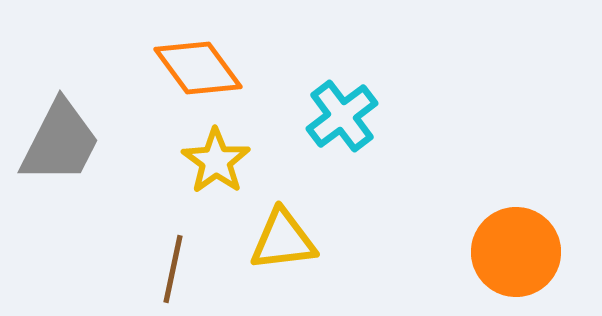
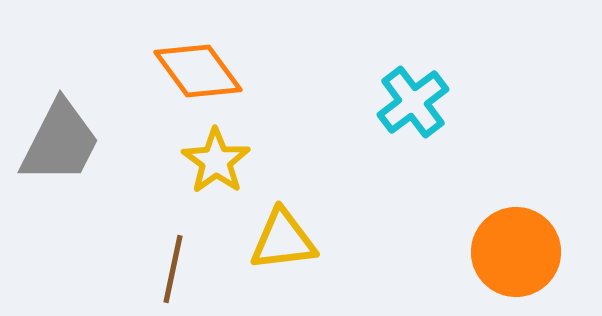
orange diamond: moved 3 px down
cyan cross: moved 71 px right, 14 px up
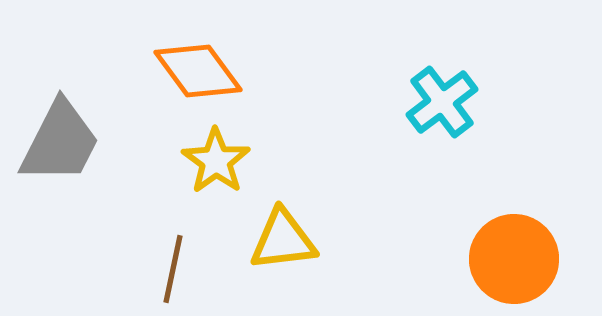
cyan cross: moved 29 px right
orange circle: moved 2 px left, 7 px down
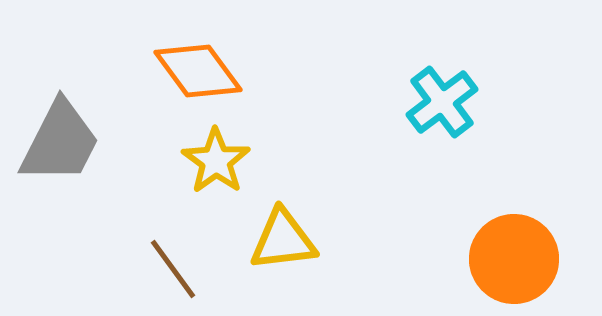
brown line: rotated 48 degrees counterclockwise
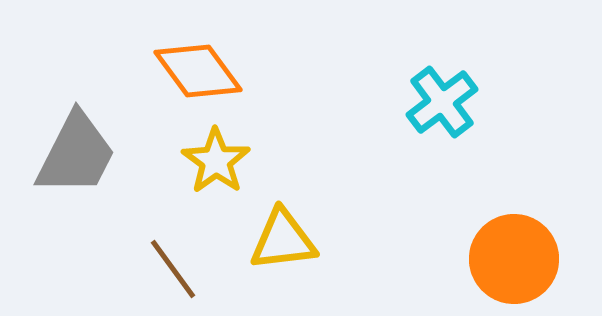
gray trapezoid: moved 16 px right, 12 px down
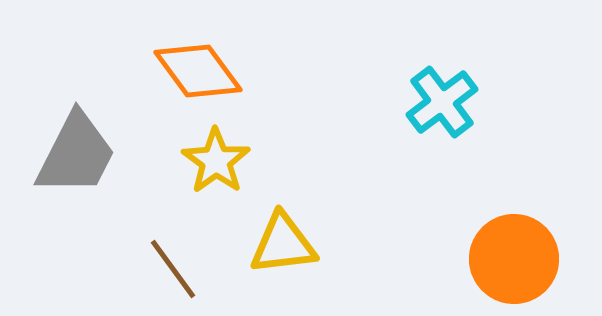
yellow triangle: moved 4 px down
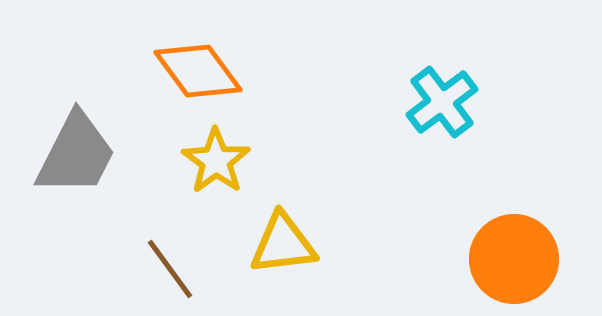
brown line: moved 3 px left
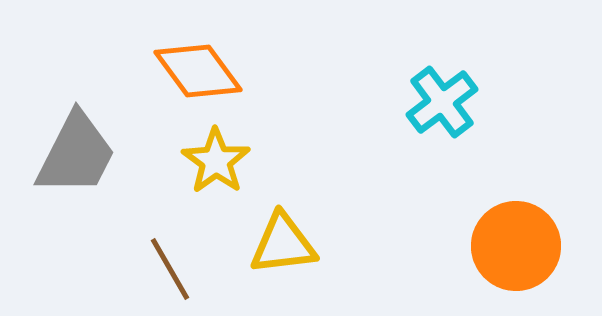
orange circle: moved 2 px right, 13 px up
brown line: rotated 6 degrees clockwise
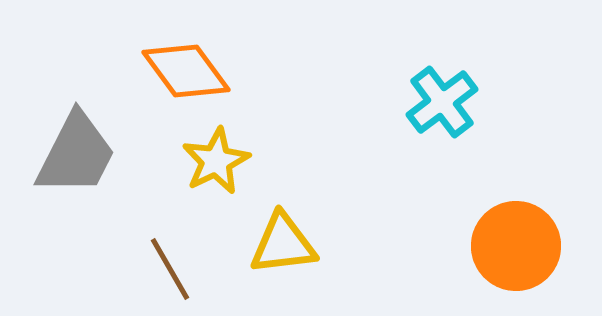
orange diamond: moved 12 px left
yellow star: rotated 10 degrees clockwise
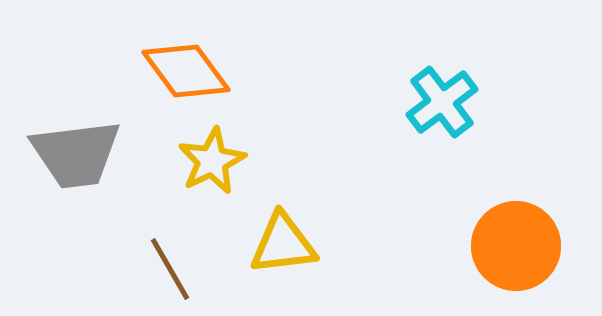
gray trapezoid: rotated 56 degrees clockwise
yellow star: moved 4 px left
